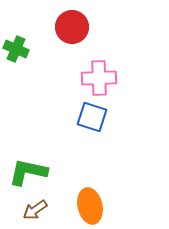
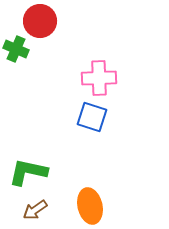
red circle: moved 32 px left, 6 px up
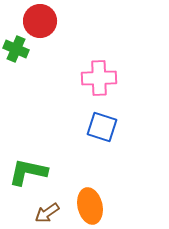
blue square: moved 10 px right, 10 px down
brown arrow: moved 12 px right, 3 px down
